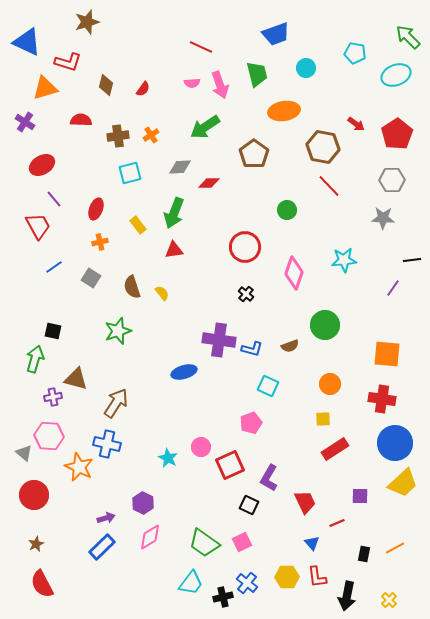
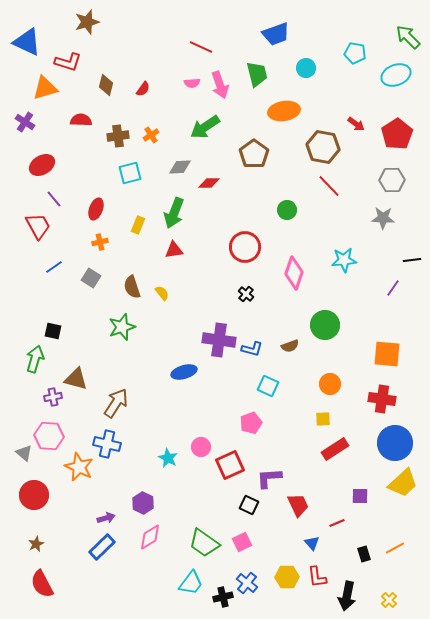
yellow rectangle at (138, 225): rotated 60 degrees clockwise
green star at (118, 331): moved 4 px right, 4 px up
purple L-shape at (269, 478): rotated 56 degrees clockwise
red trapezoid at (305, 502): moved 7 px left, 3 px down
black rectangle at (364, 554): rotated 28 degrees counterclockwise
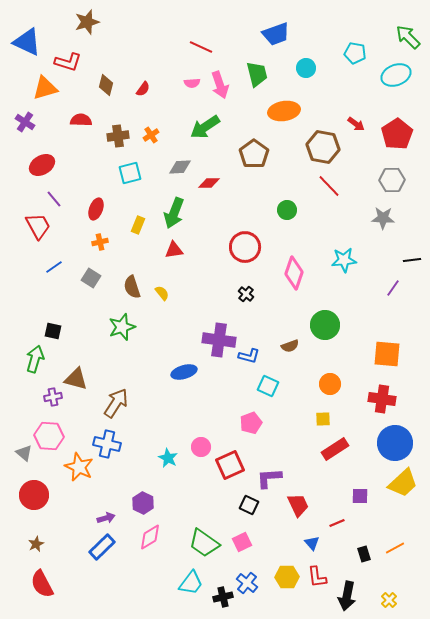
blue L-shape at (252, 349): moved 3 px left, 7 px down
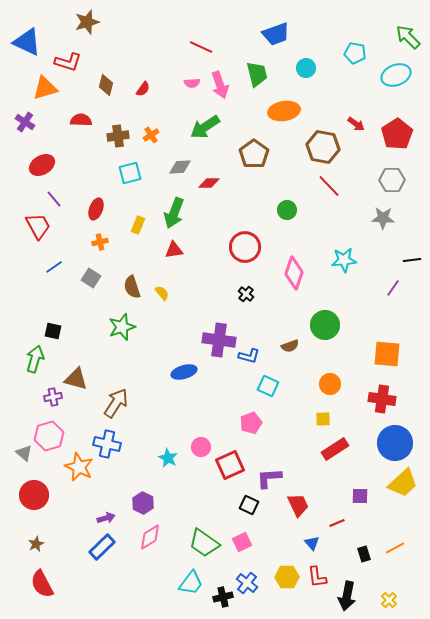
pink hexagon at (49, 436): rotated 20 degrees counterclockwise
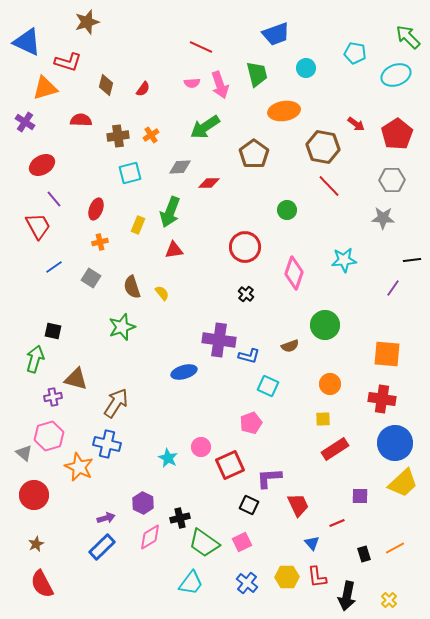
green arrow at (174, 213): moved 4 px left, 1 px up
black cross at (223, 597): moved 43 px left, 79 px up
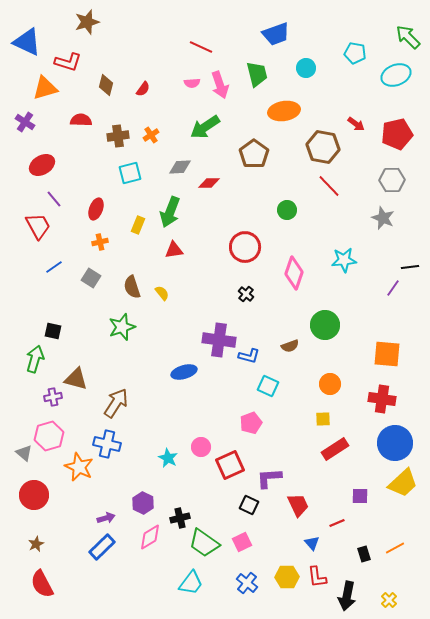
red pentagon at (397, 134): rotated 20 degrees clockwise
gray star at (383, 218): rotated 20 degrees clockwise
black line at (412, 260): moved 2 px left, 7 px down
